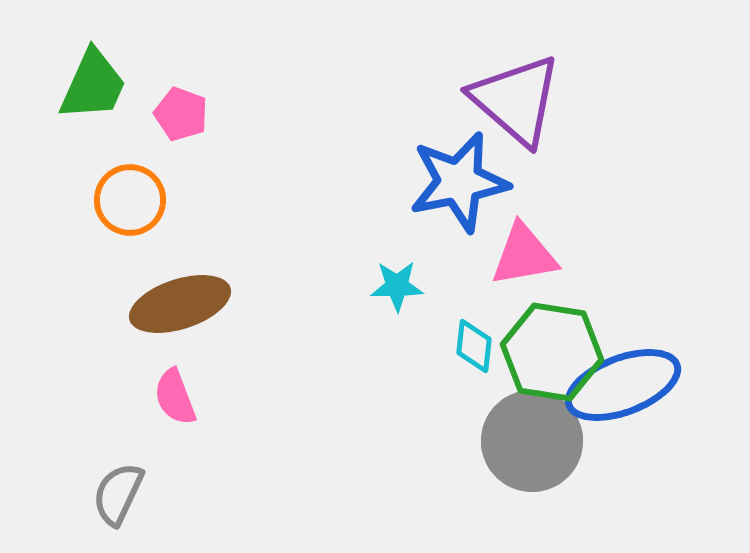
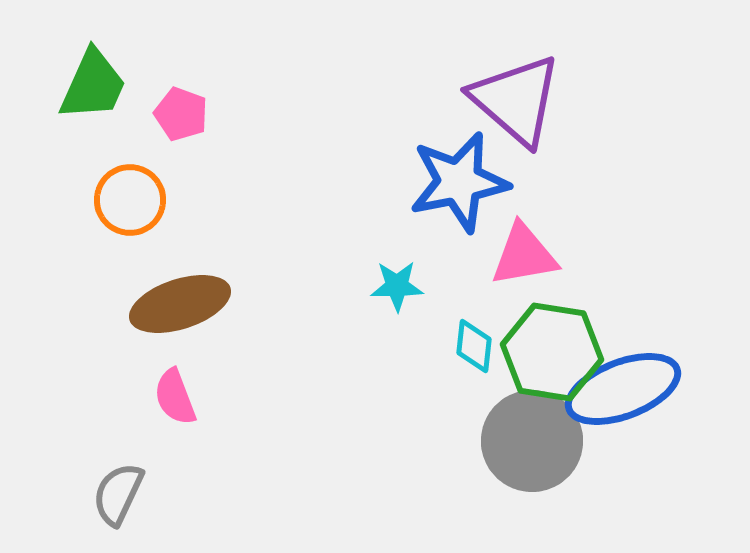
blue ellipse: moved 4 px down
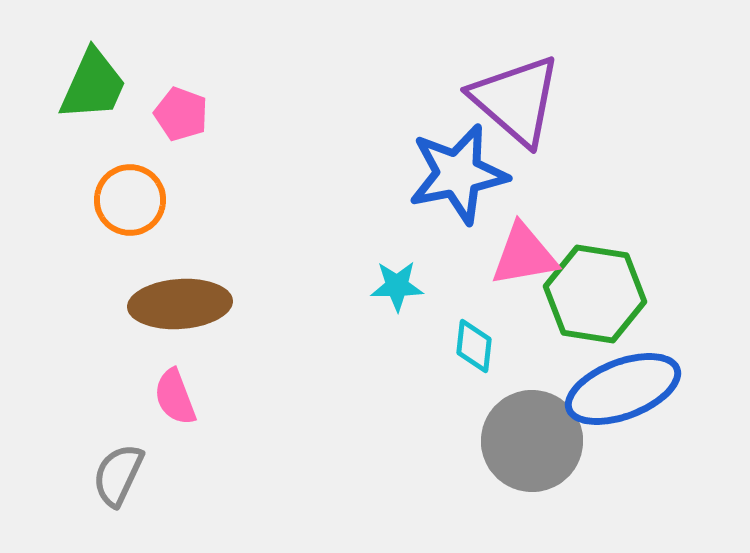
blue star: moved 1 px left, 8 px up
brown ellipse: rotated 14 degrees clockwise
green hexagon: moved 43 px right, 58 px up
gray semicircle: moved 19 px up
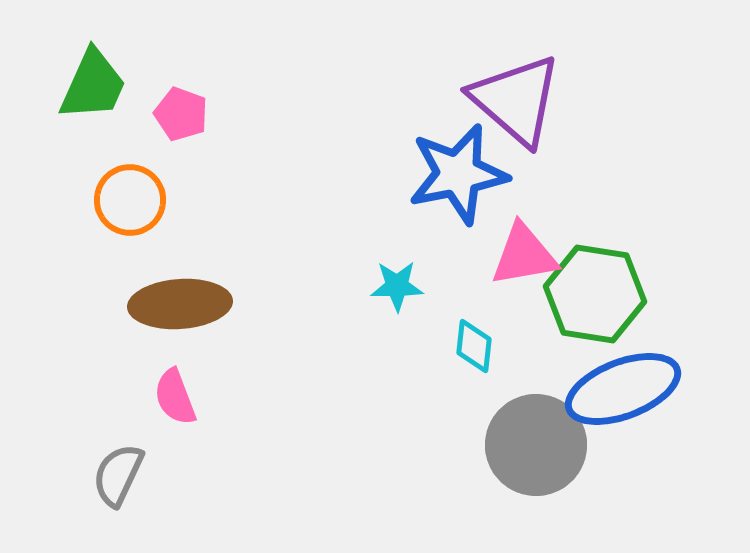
gray circle: moved 4 px right, 4 px down
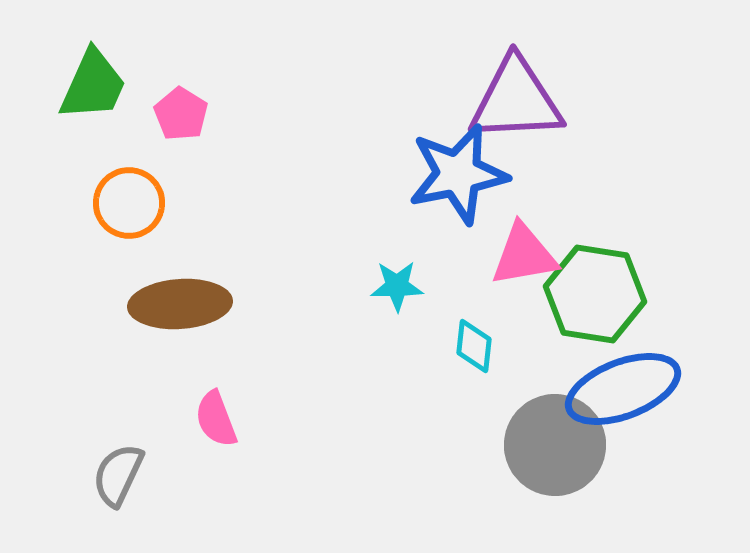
purple triangle: rotated 44 degrees counterclockwise
pink pentagon: rotated 12 degrees clockwise
orange circle: moved 1 px left, 3 px down
pink semicircle: moved 41 px right, 22 px down
gray circle: moved 19 px right
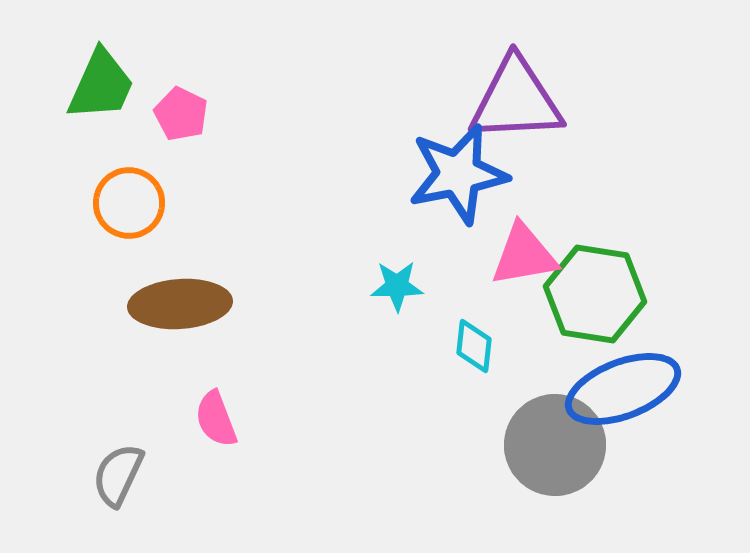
green trapezoid: moved 8 px right
pink pentagon: rotated 6 degrees counterclockwise
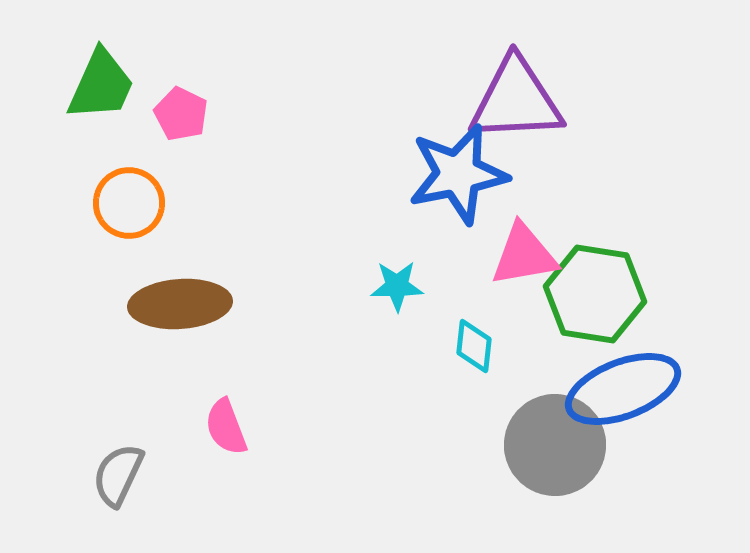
pink semicircle: moved 10 px right, 8 px down
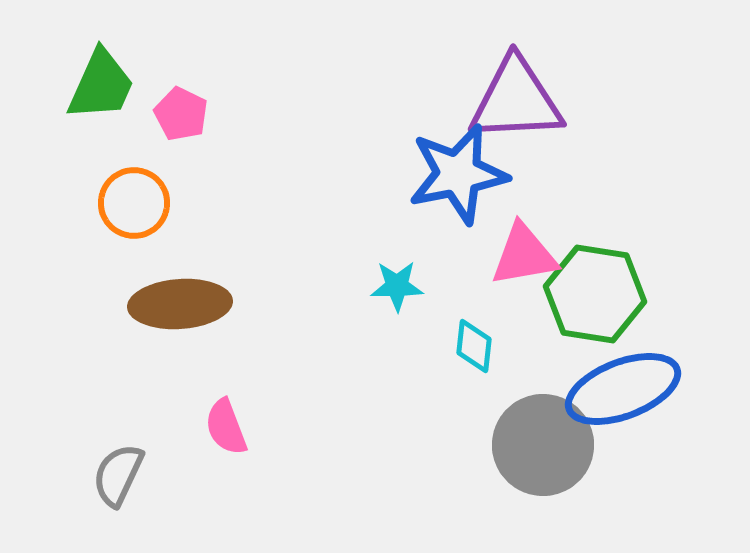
orange circle: moved 5 px right
gray circle: moved 12 px left
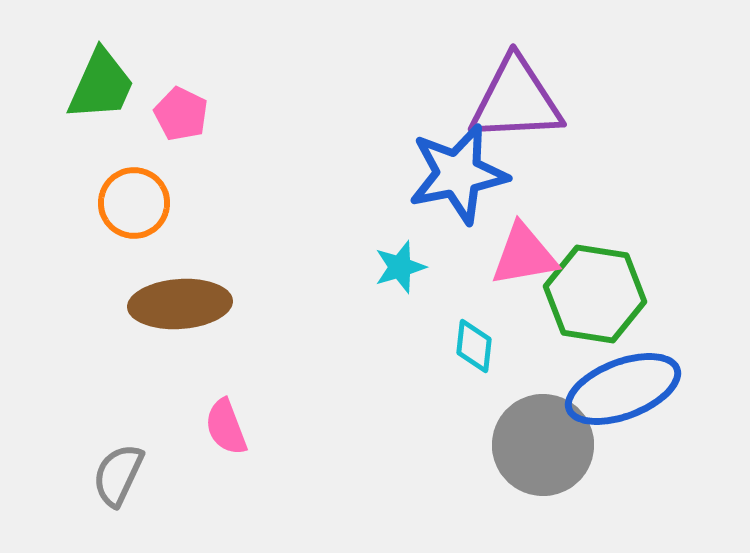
cyan star: moved 3 px right, 19 px up; rotated 16 degrees counterclockwise
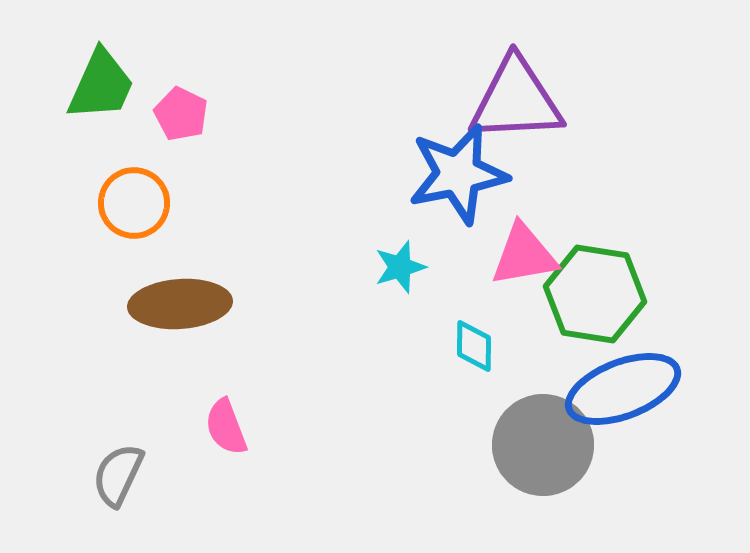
cyan diamond: rotated 6 degrees counterclockwise
